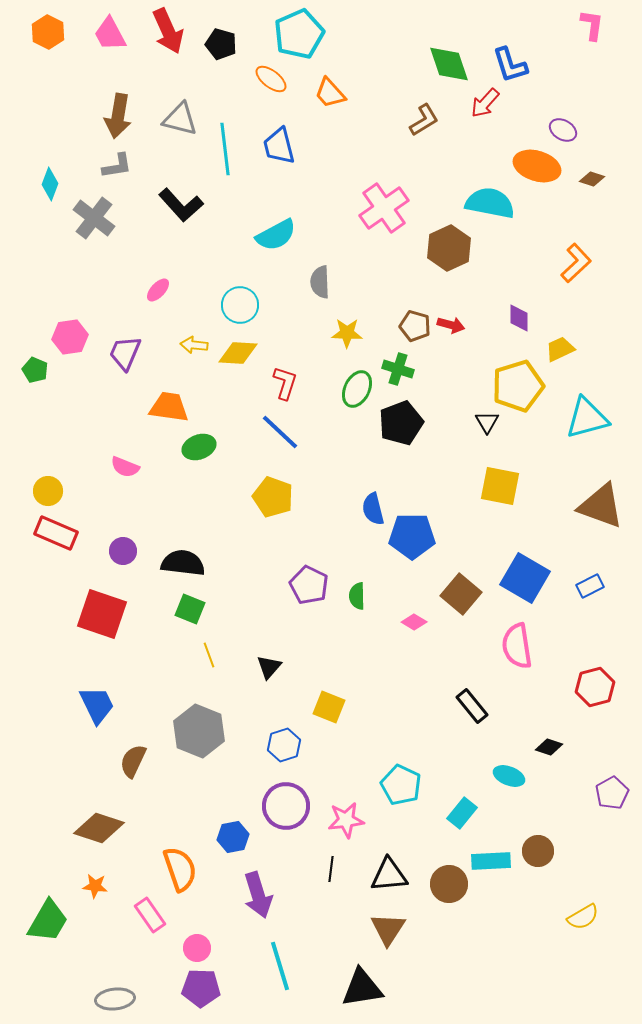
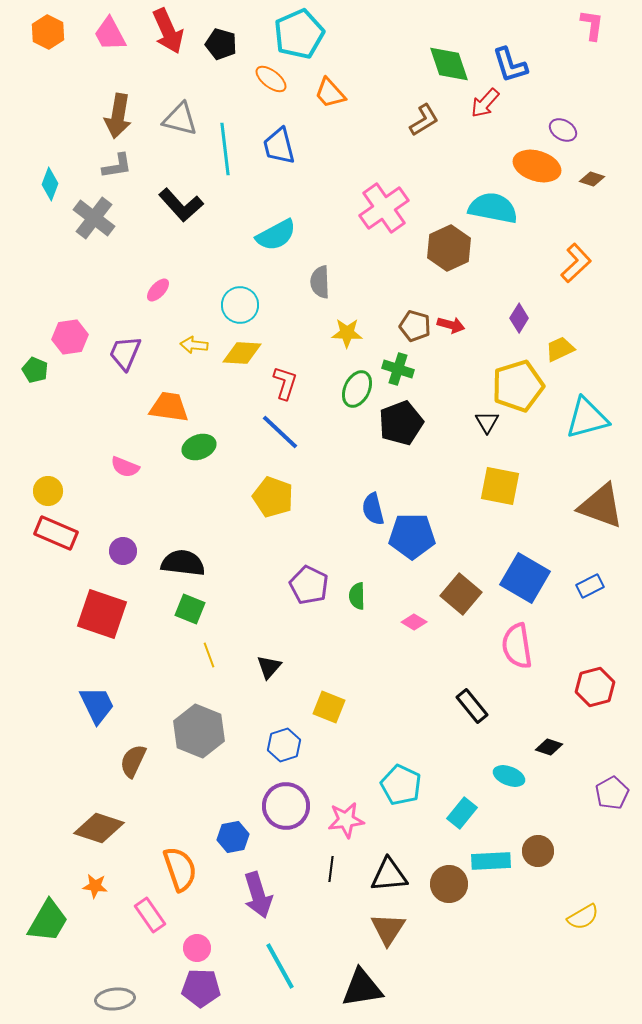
cyan semicircle at (490, 203): moved 3 px right, 5 px down
purple diamond at (519, 318): rotated 32 degrees clockwise
yellow diamond at (238, 353): moved 4 px right
cyan line at (280, 966): rotated 12 degrees counterclockwise
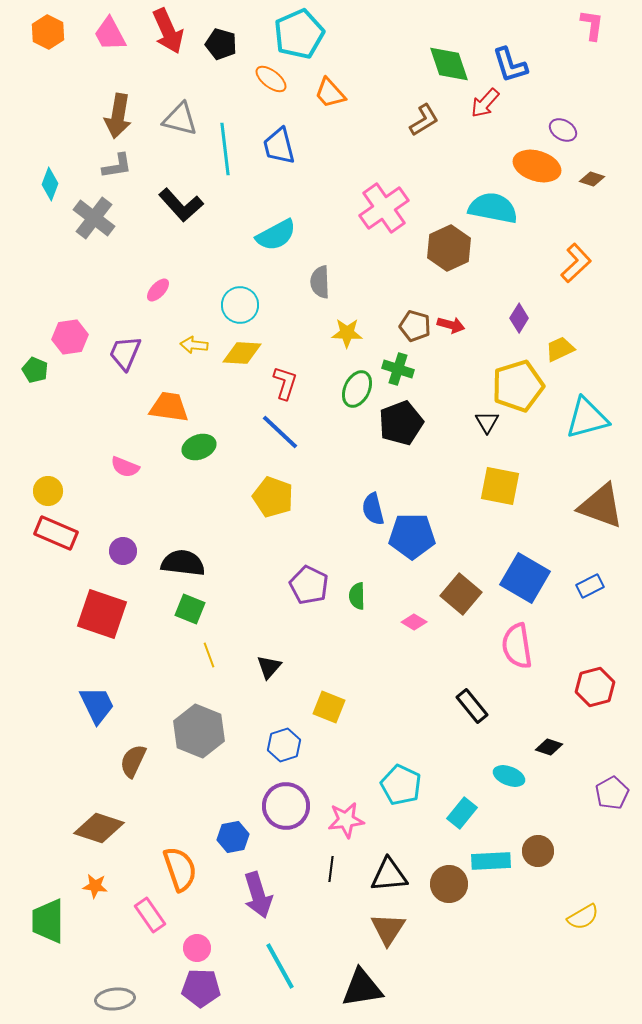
green trapezoid at (48, 921): rotated 150 degrees clockwise
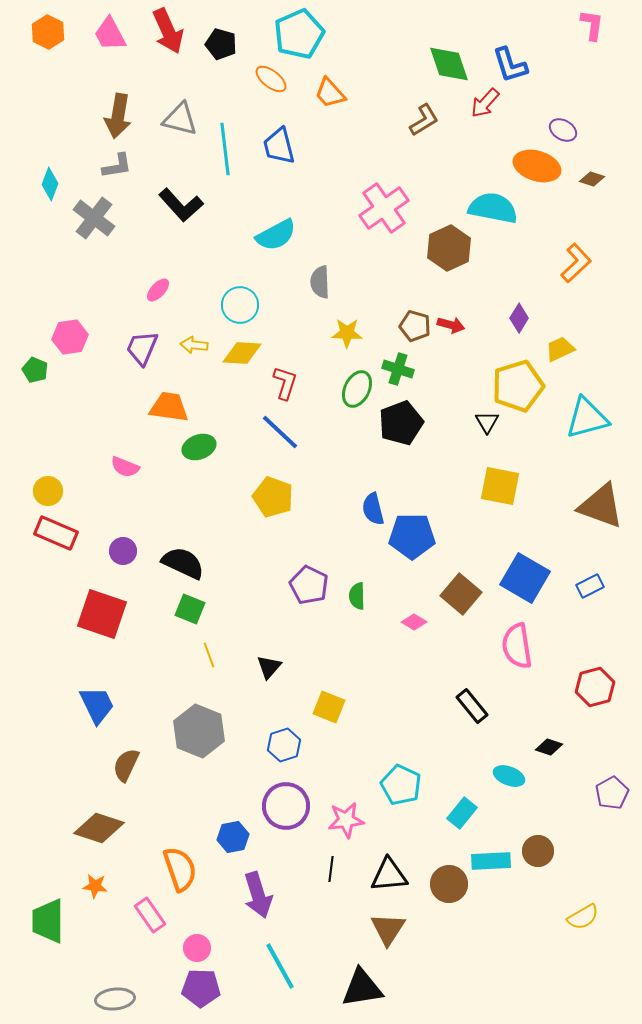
purple trapezoid at (125, 353): moved 17 px right, 5 px up
black semicircle at (183, 563): rotated 18 degrees clockwise
brown semicircle at (133, 761): moved 7 px left, 4 px down
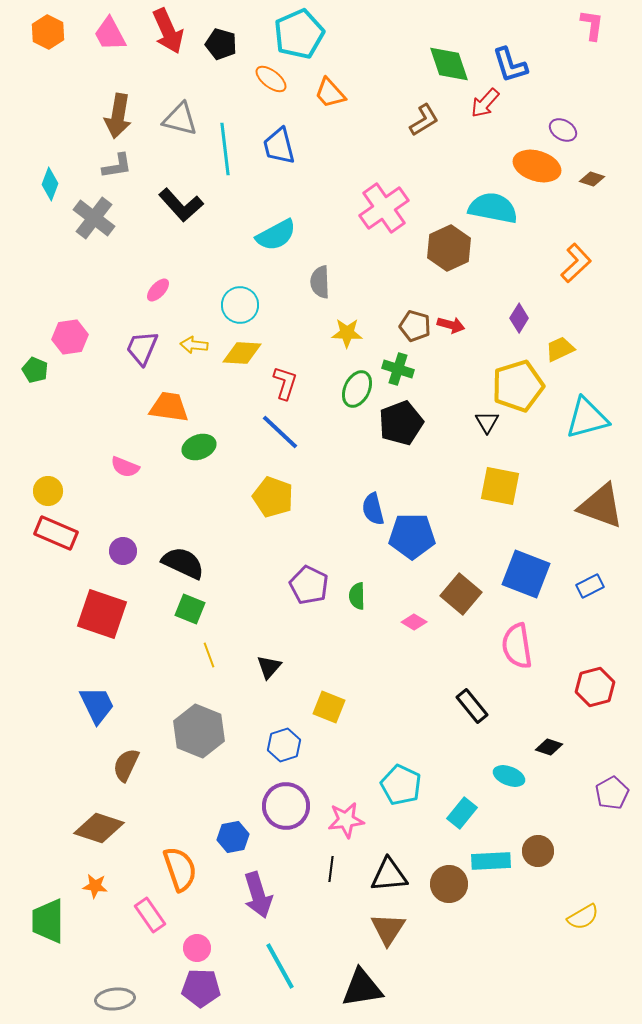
blue square at (525, 578): moved 1 px right, 4 px up; rotated 9 degrees counterclockwise
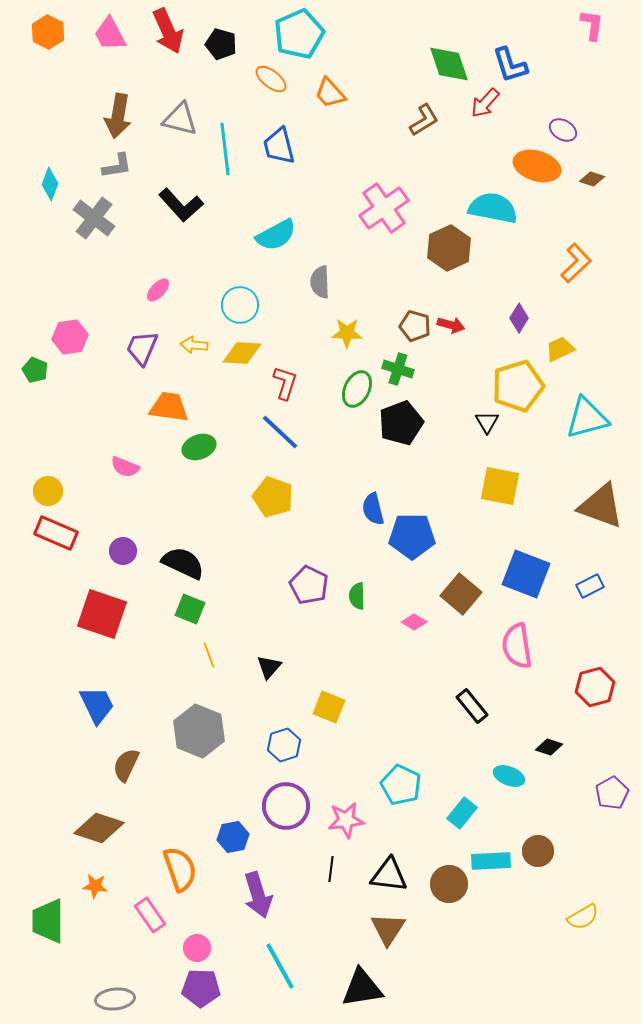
black triangle at (389, 875): rotated 12 degrees clockwise
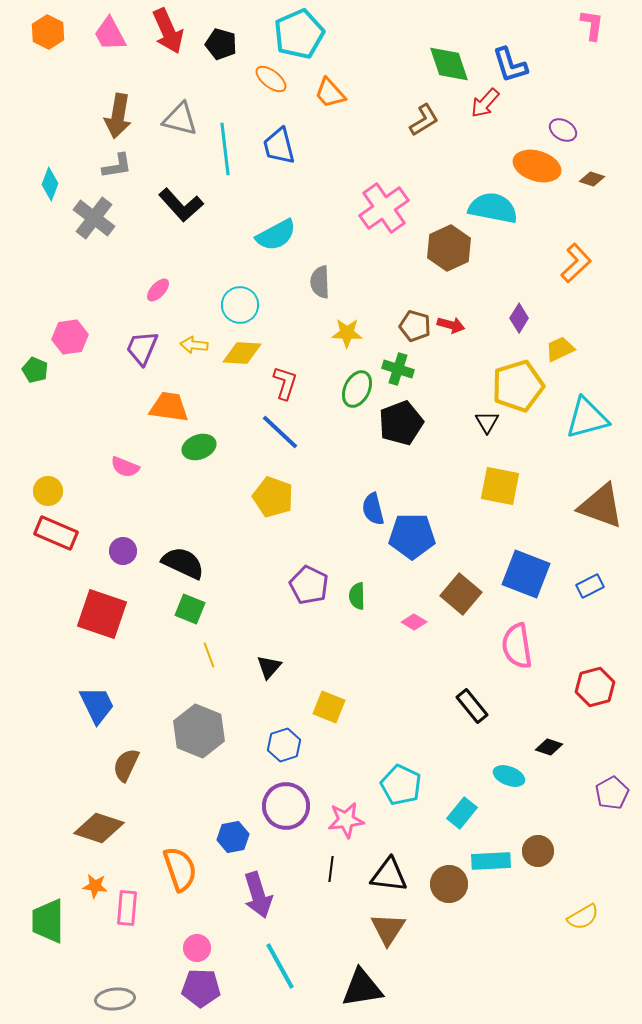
pink rectangle at (150, 915): moved 23 px left, 7 px up; rotated 40 degrees clockwise
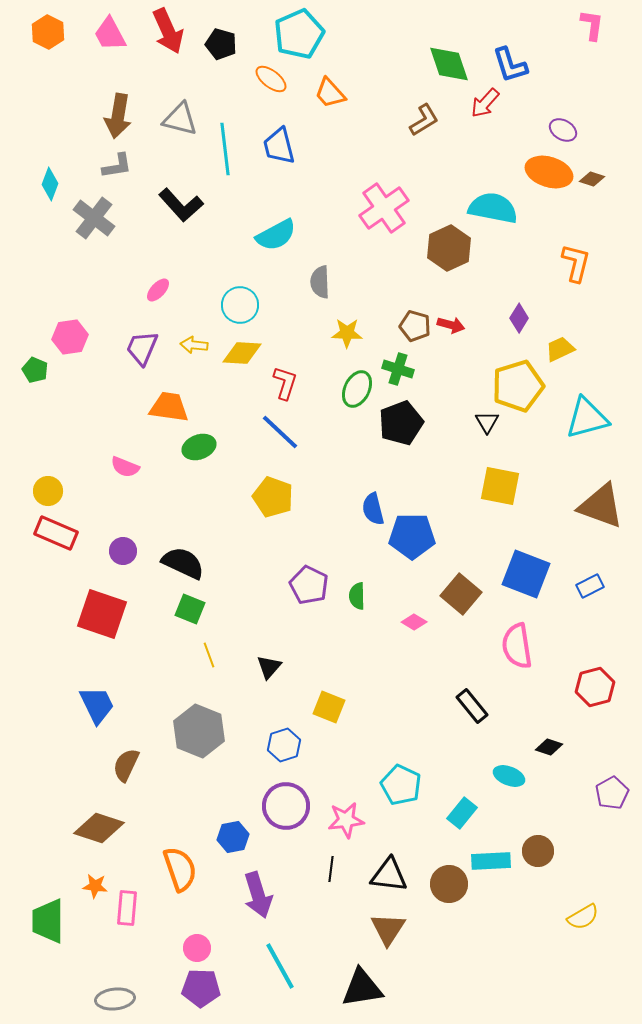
orange ellipse at (537, 166): moved 12 px right, 6 px down
orange L-shape at (576, 263): rotated 33 degrees counterclockwise
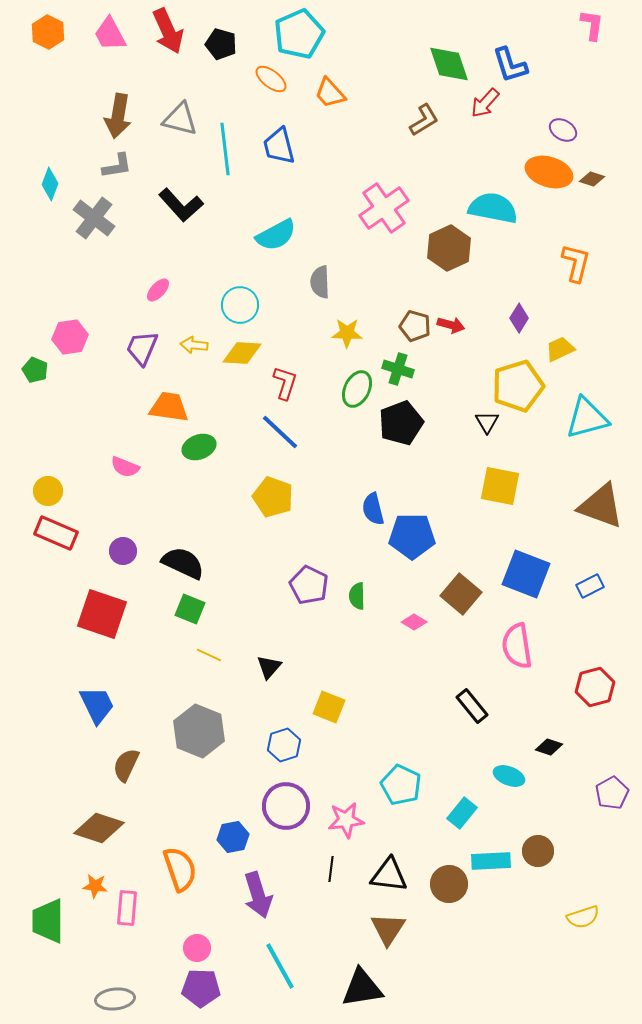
yellow line at (209, 655): rotated 45 degrees counterclockwise
yellow semicircle at (583, 917): rotated 12 degrees clockwise
